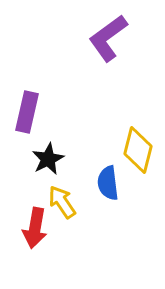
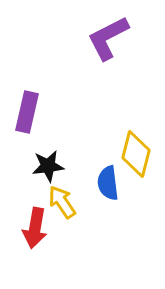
purple L-shape: rotated 9 degrees clockwise
yellow diamond: moved 2 px left, 4 px down
black star: moved 7 px down; rotated 20 degrees clockwise
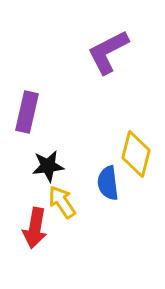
purple L-shape: moved 14 px down
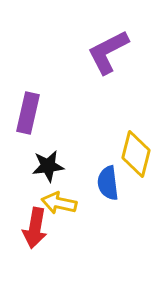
purple rectangle: moved 1 px right, 1 px down
yellow arrow: moved 3 px left, 1 px down; rotated 44 degrees counterclockwise
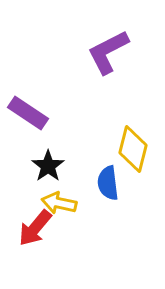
purple rectangle: rotated 69 degrees counterclockwise
yellow diamond: moved 3 px left, 5 px up
black star: rotated 28 degrees counterclockwise
red arrow: rotated 30 degrees clockwise
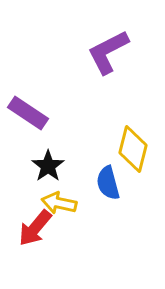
blue semicircle: rotated 8 degrees counterclockwise
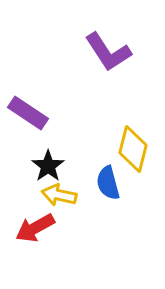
purple L-shape: rotated 96 degrees counterclockwise
yellow arrow: moved 8 px up
red arrow: rotated 21 degrees clockwise
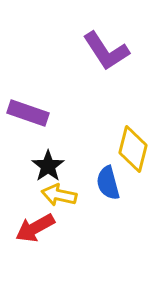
purple L-shape: moved 2 px left, 1 px up
purple rectangle: rotated 15 degrees counterclockwise
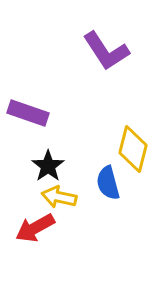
yellow arrow: moved 2 px down
